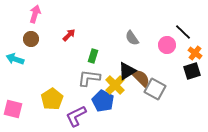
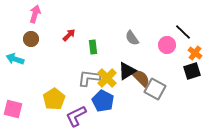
green rectangle: moved 9 px up; rotated 24 degrees counterclockwise
yellow cross: moved 8 px left, 7 px up
yellow pentagon: moved 2 px right
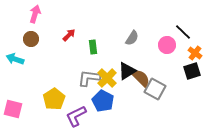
gray semicircle: rotated 112 degrees counterclockwise
